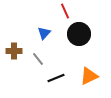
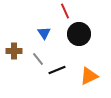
blue triangle: rotated 16 degrees counterclockwise
black line: moved 1 px right, 8 px up
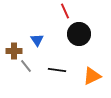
blue triangle: moved 7 px left, 7 px down
gray line: moved 12 px left, 7 px down
black line: rotated 30 degrees clockwise
orange triangle: moved 3 px right
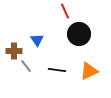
orange triangle: moved 3 px left, 5 px up
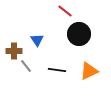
red line: rotated 28 degrees counterclockwise
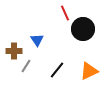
red line: moved 2 px down; rotated 28 degrees clockwise
black circle: moved 4 px right, 5 px up
gray line: rotated 72 degrees clockwise
black line: rotated 60 degrees counterclockwise
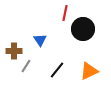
red line: rotated 35 degrees clockwise
blue triangle: moved 3 px right
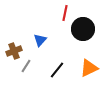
blue triangle: rotated 16 degrees clockwise
brown cross: rotated 21 degrees counterclockwise
orange triangle: moved 3 px up
